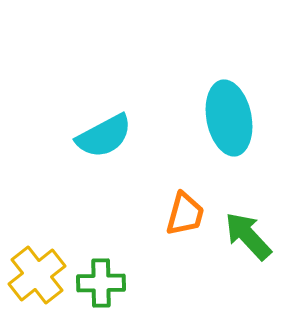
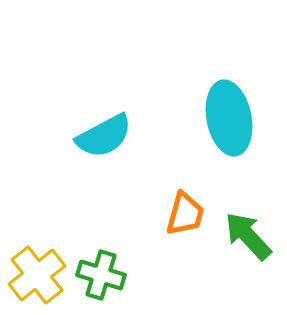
green cross: moved 8 px up; rotated 18 degrees clockwise
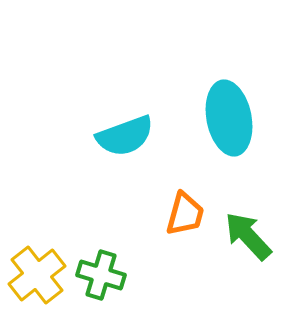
cyan semicircle: moved 21 px right; rotated 8 degrees clockwise
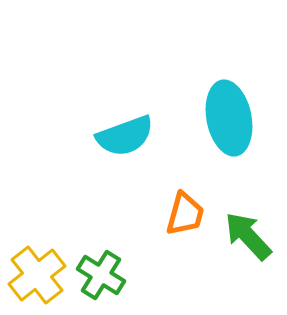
green cross: rotated 15 degrees clockwise
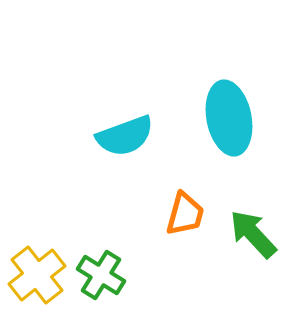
green arrow: moved 5 px right, 2 px up
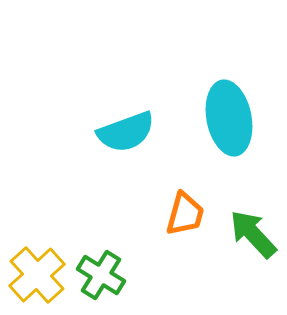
cyan semicircle: moved 1 px right, 4 px up
yellow cross: rotated 4 degrees counterclockwise
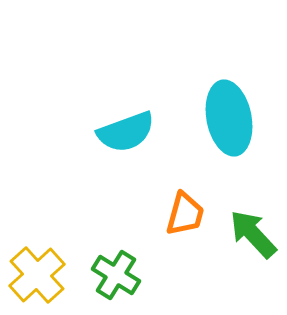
green cross: moved 15 px right
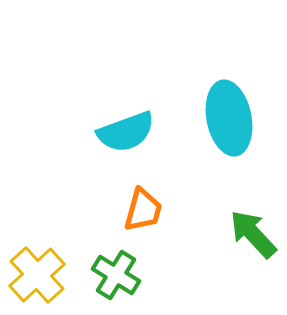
orange trapezoid: moved 42 px left, 4 px up
